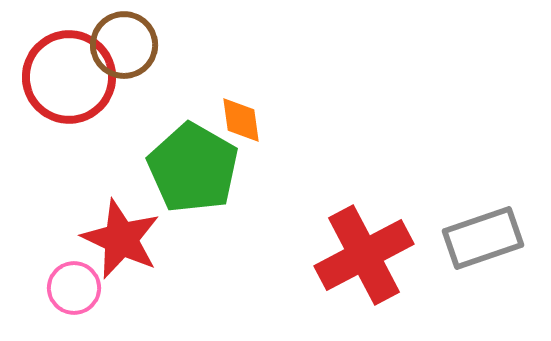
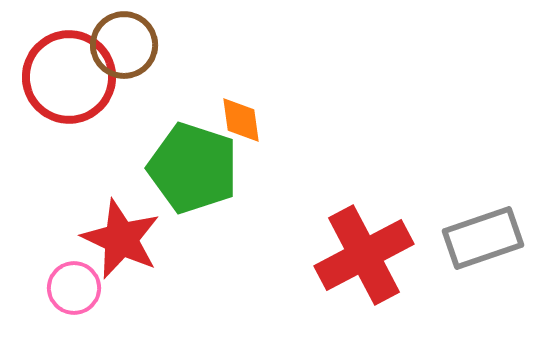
green pentagon: rotated 12 degrees counterclockwise
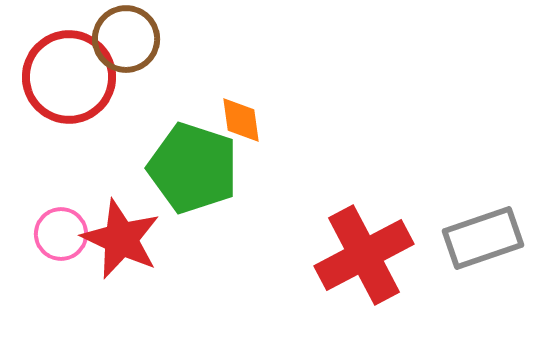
brown circle: moved 2 px right, 6 px up
pink circle: moved 13 px left, 54 px up
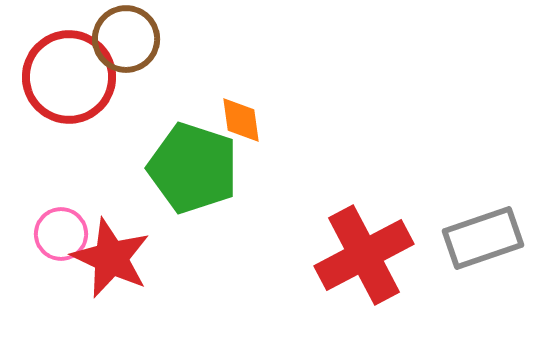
red star: moved 10 px left, 19 px down
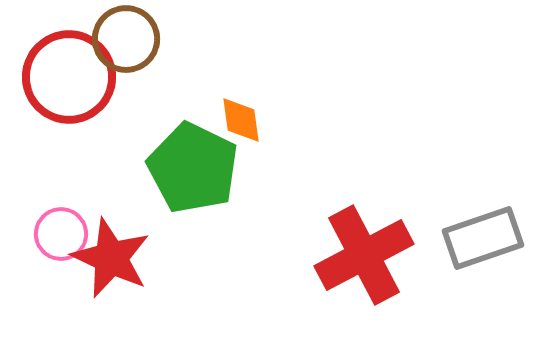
green pentagon: rotated 8 degrees clockwise
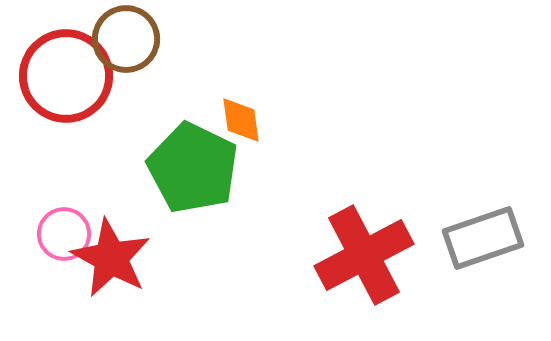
red circle: moved 3 px left, 1 px up
pink circle: moved 3 px right
red star: rotated 4 degrees clockwise
